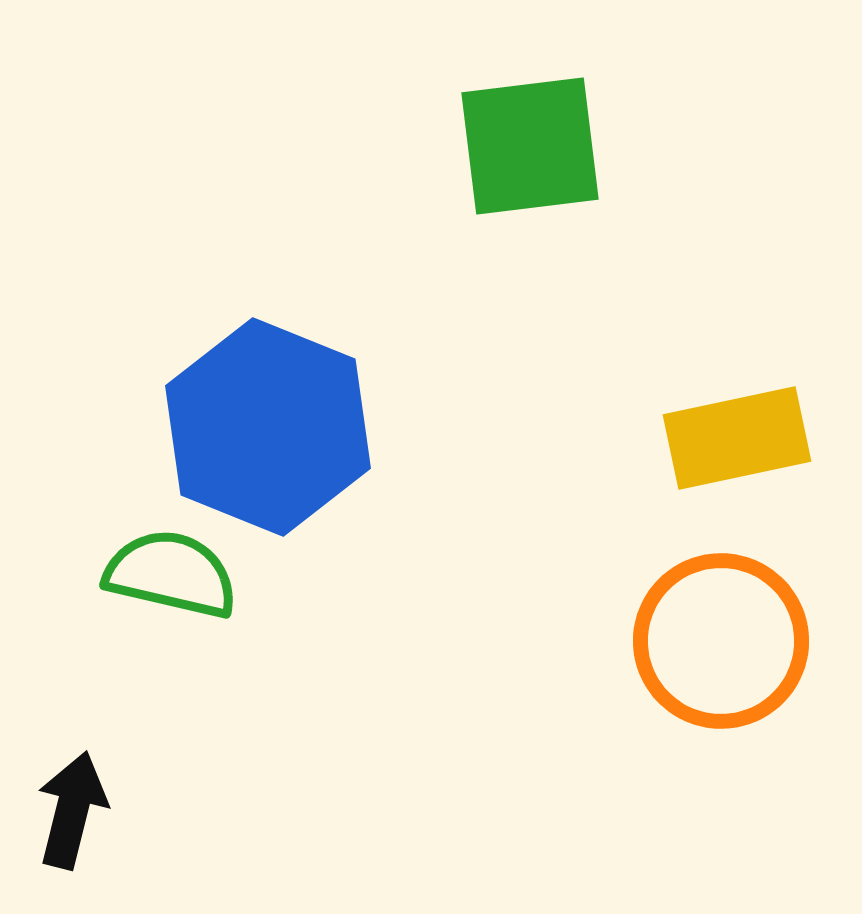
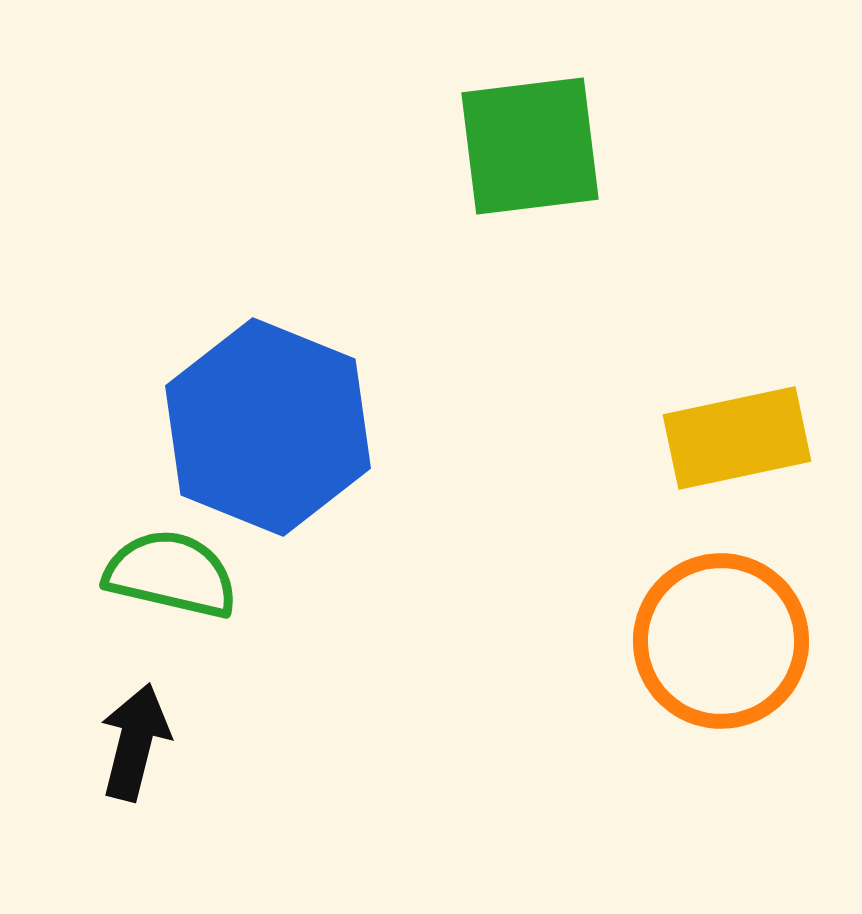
black arrow: moved 63 px right, 68 px up
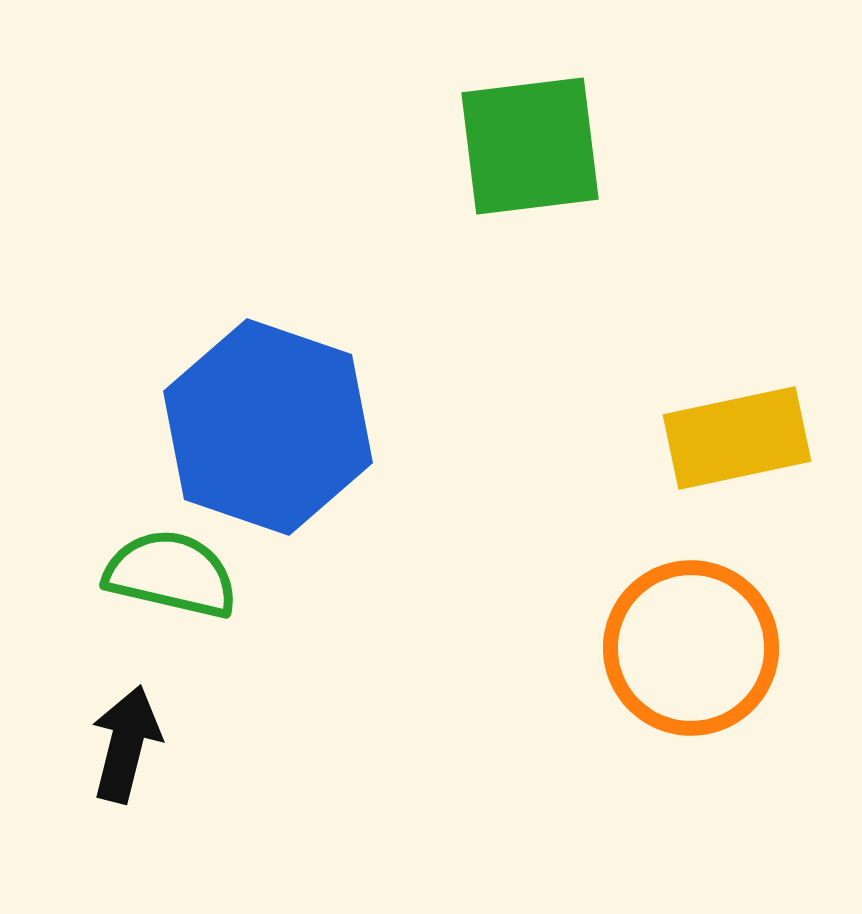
blue hexagon: rotated 3 degrees counterclockwise
orange circle: moved 30 px left, 7 px down
black arrow: moved 9 px left, 2 px down
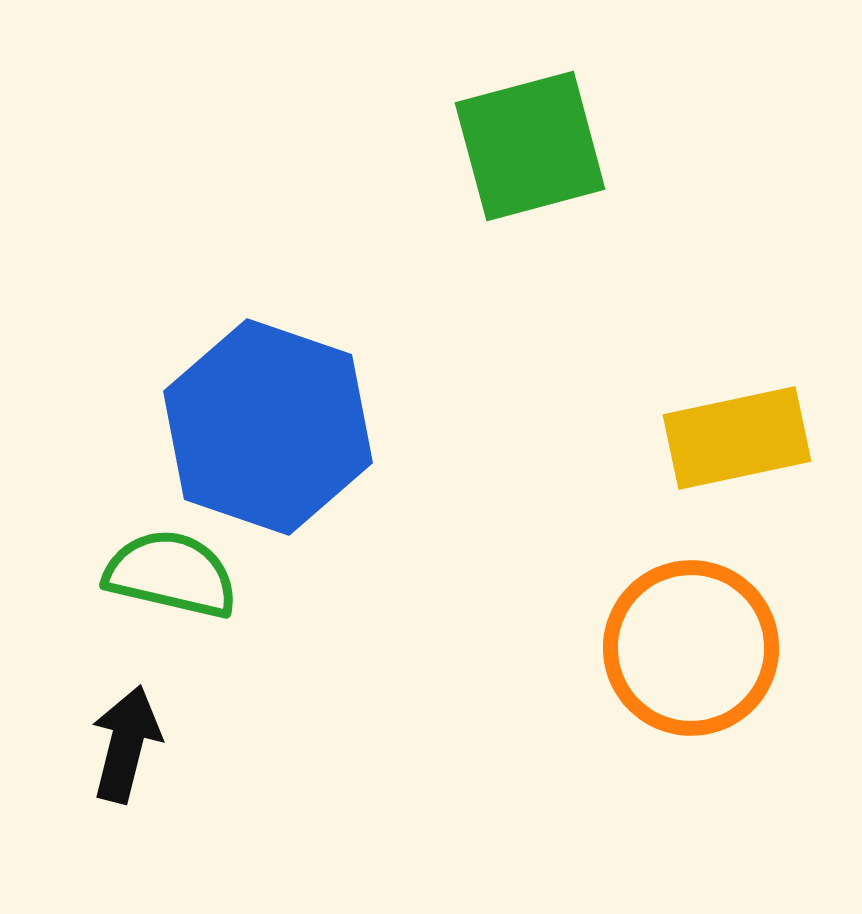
green square: rotated 8 degrees counterclockwise
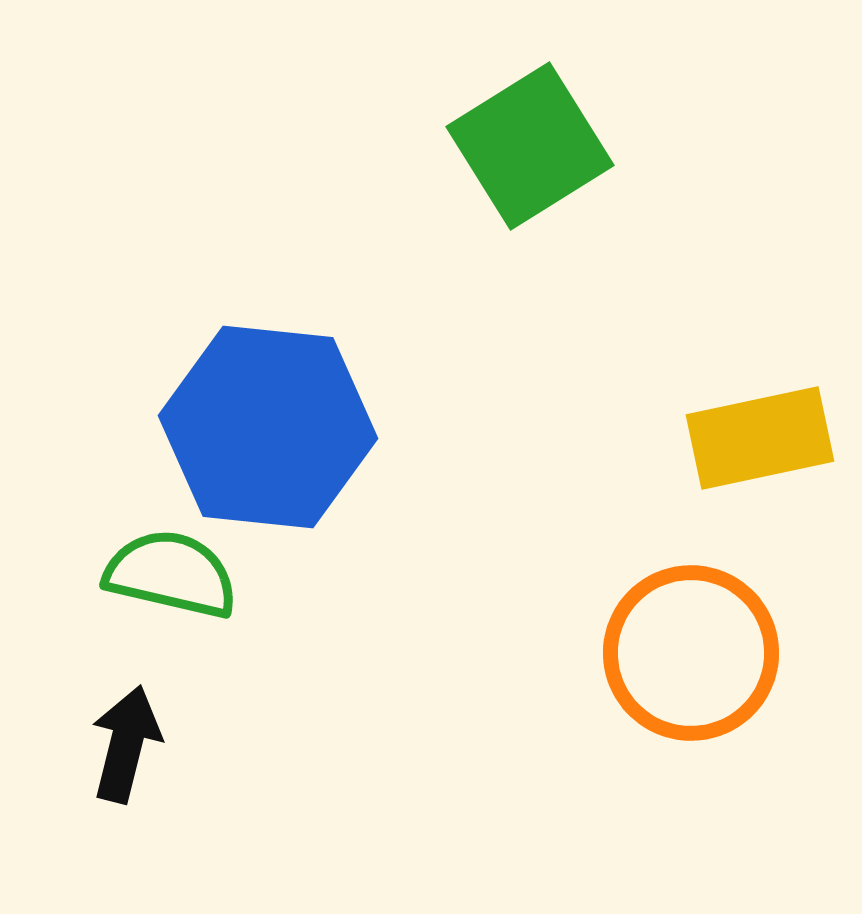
green square: rotated 17 degrees counterclockwise
blue hexagon: rotated 13 degrees counterclockwise
yellow rectangle: moved 23 px right
orange circle: moved 5 px down
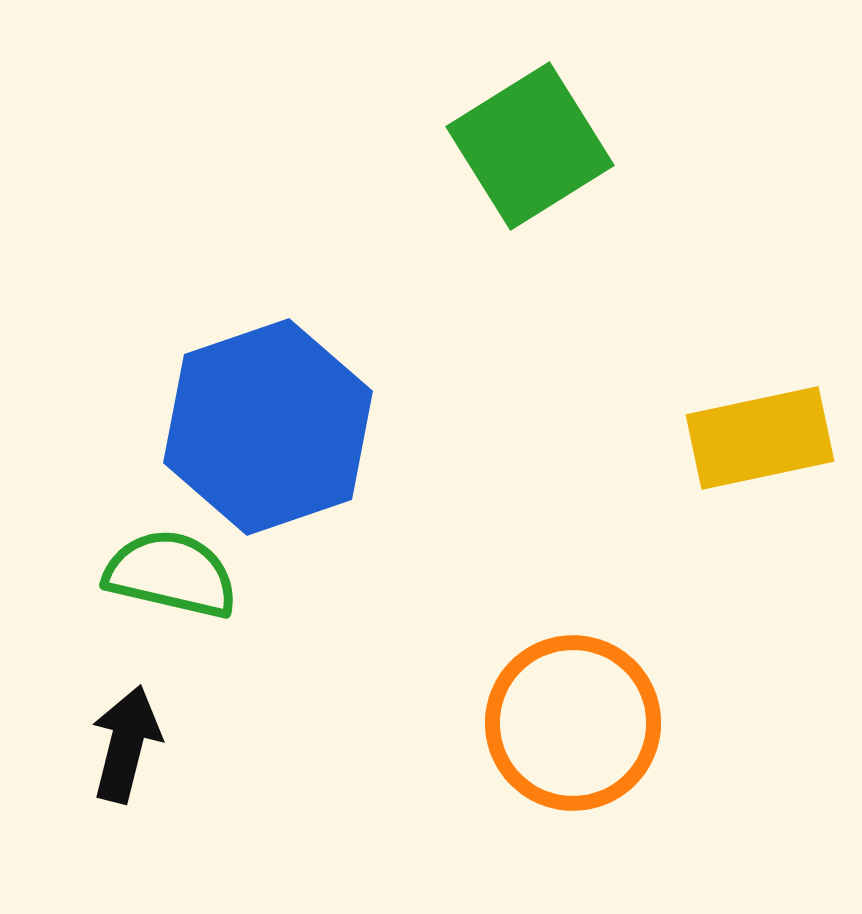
blue hexagon: rotated 25 degrees counterclockwise
orange circle: moved 118 px left, 70 px down
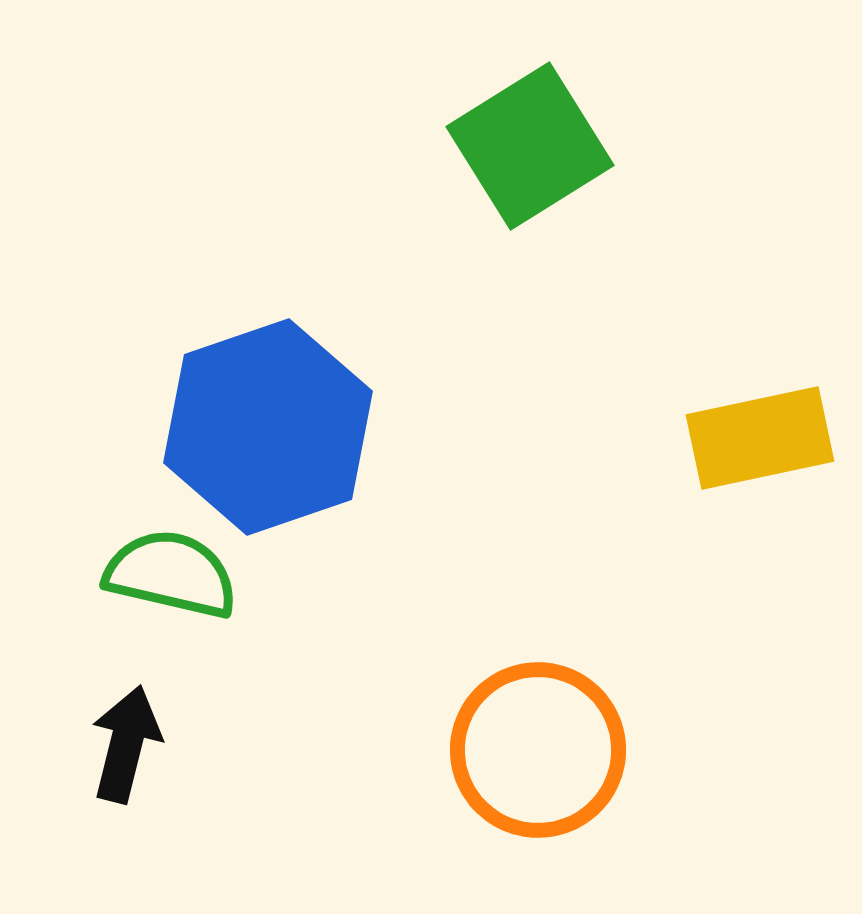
orange circle: moved 35 px left, 27 px down
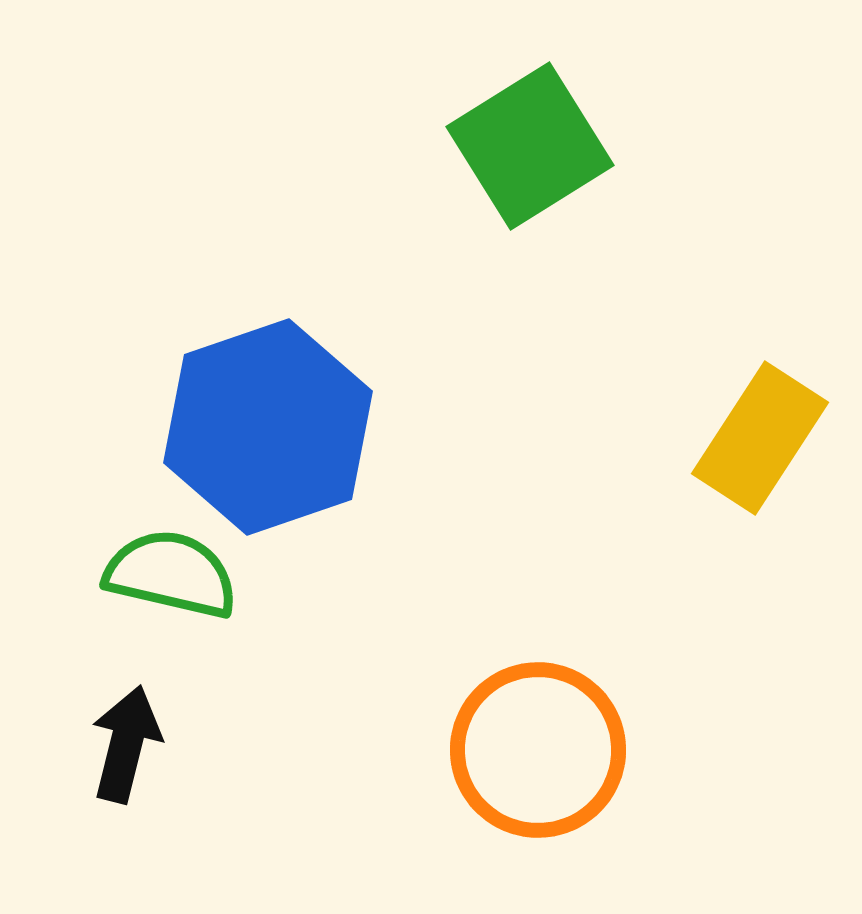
yellow rectangle: rotated 45 degrees counterclockwise
